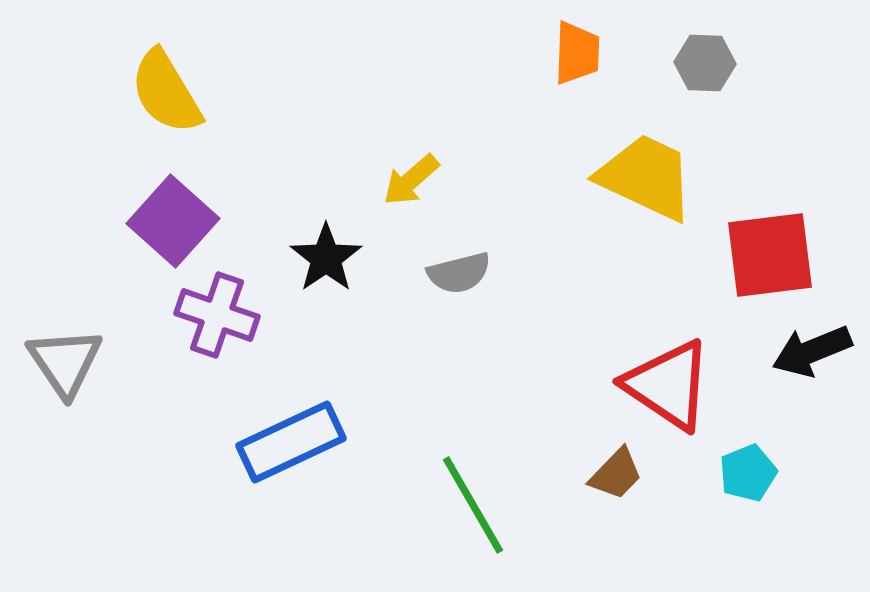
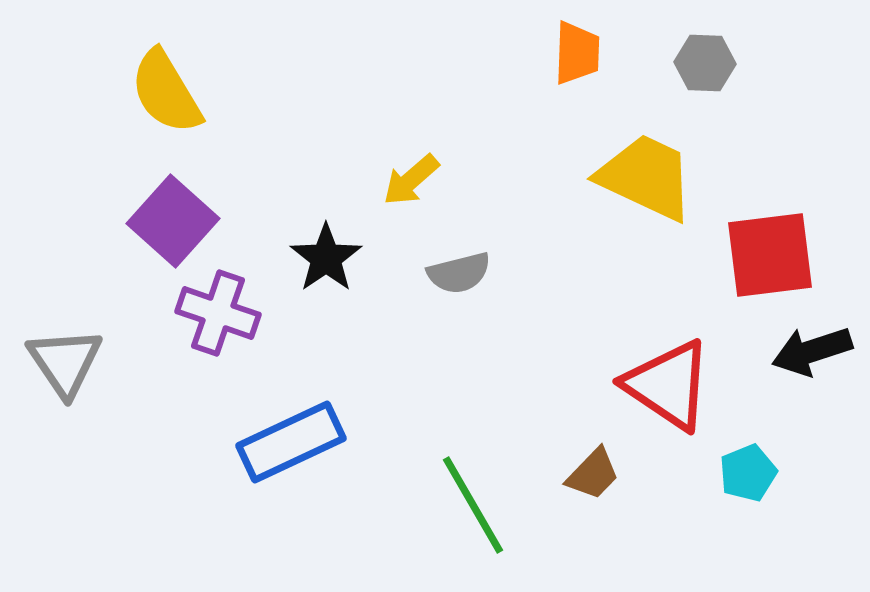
purple cross: moved 1 px right, 2 px up
black arrow: rotated 4 degrees clockwise
brown trapezoid: moved 23 px left
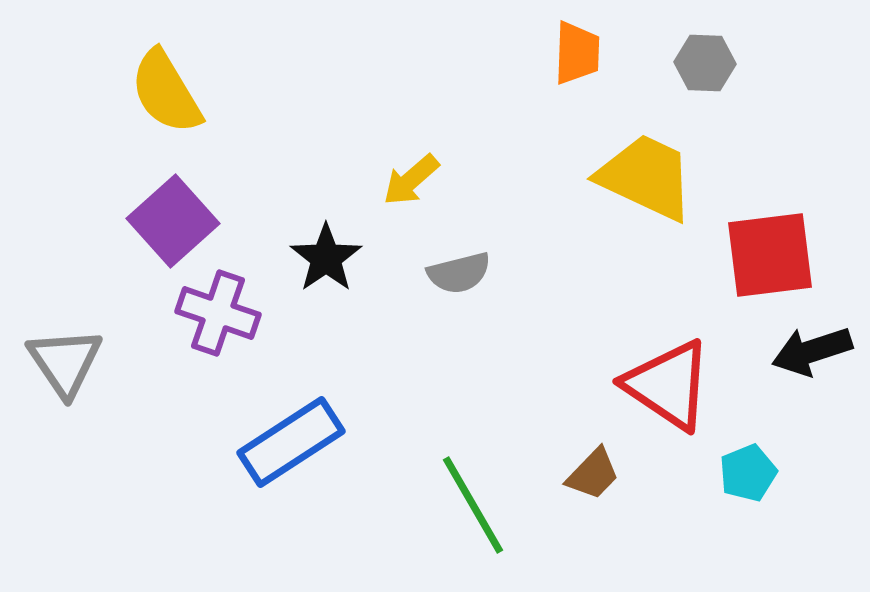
purple square: rotated 6 degrees clockwise
blue rectangle: rotated 8 degrees counterclockwise
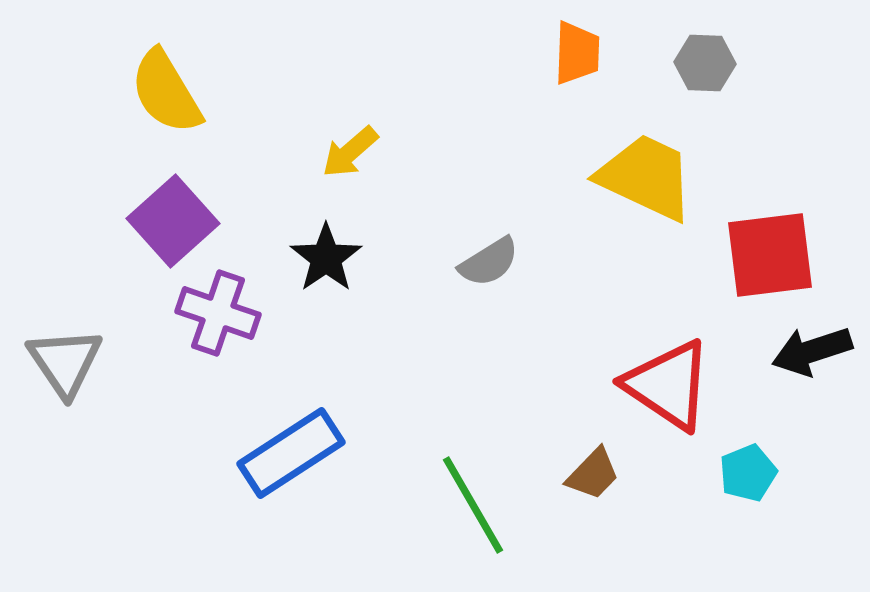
yellow arrow: moved 61 px left, 28 px up
gray semicircle: moved 30 px right, 11 px up; rotated 18 degrees counterclockwise
blue rectangle: moved 11 px down
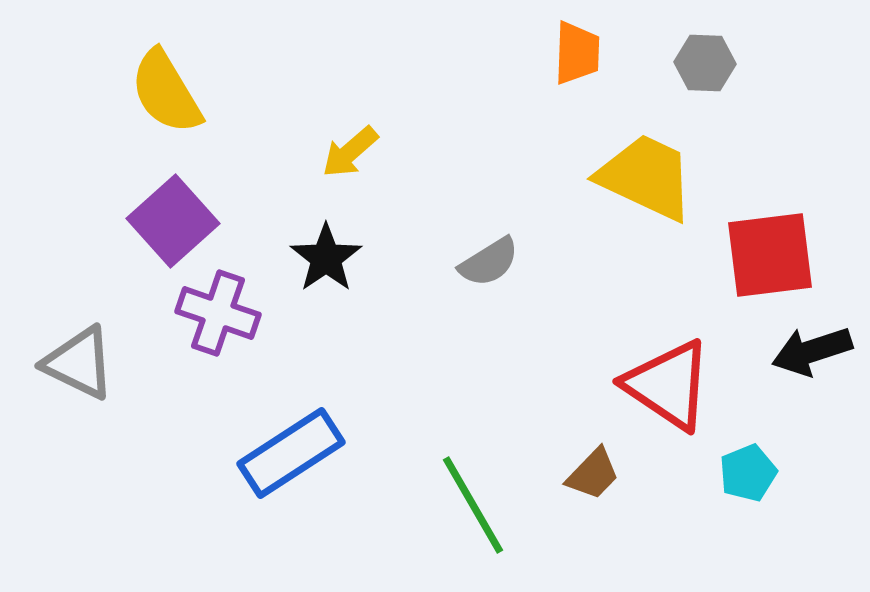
gray triangle: moved 14 px right, 1 px down; rotated 30 degrees counterclockwise
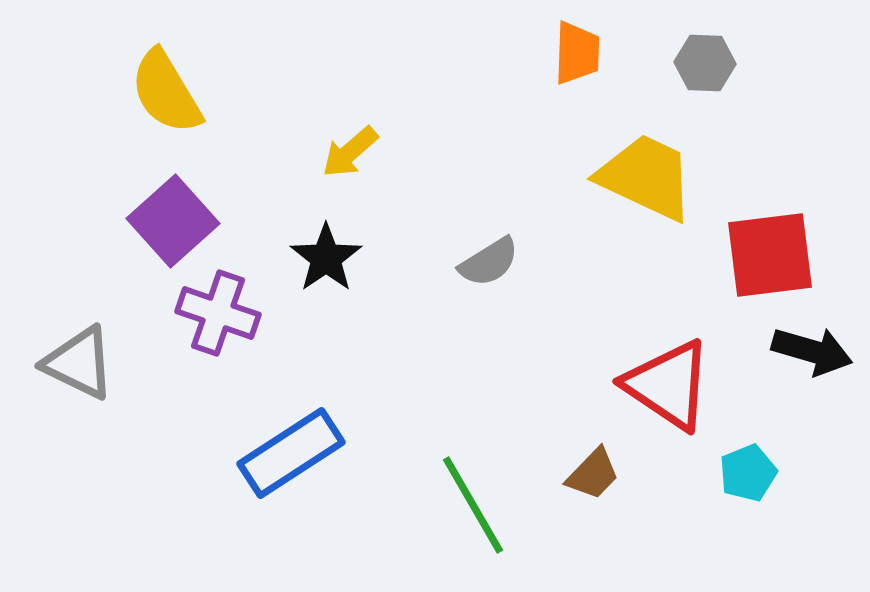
black arrow: rotated 146 degrees counterclockwise
